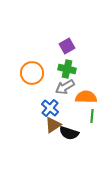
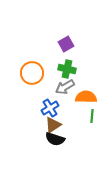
purple square: moved 1 px left, 2 px up
blue cross: rotated 18 degrees clockwise
black semicircle: moved 14 px left, 6 px down
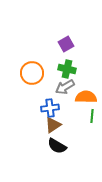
blue cross: rotated 24 degrees clockwise
black semicircle: moved 2 px right, 7 px down; rotated 12 degrees clockwise
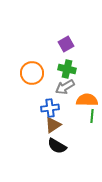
orange semicircle: moved 1 px right, 3 px down
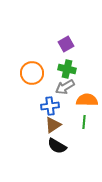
blue cross: moved 2 px up
green line: moved 8 px left, 6 px down
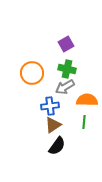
black semicircle: rotated 84 degrees counterclockwise
